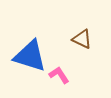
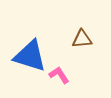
brown triangle: rotated 30 degrees counterclockwise
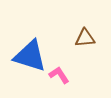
brown triangle: moved 3 px right, 1 px up
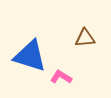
pink L-shape: moved 2 px right, 2 px down; rotated 25 degrees counterclockwise
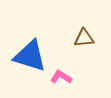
brown triangle: moved 1 px left
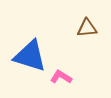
brown triangle: moved 3 px right, 10 px up
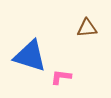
pink L-shape: rotated 25 degrees counterclockwise
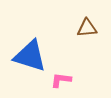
pink L-shape: moved 3 px down
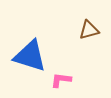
brown triangle: moved 2 px right, 2 px down; rotated 10 degrees counterclockwise
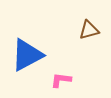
blue triangle: moved 3 px left, 1 px up; rotated 45 degrees counterclockwise
